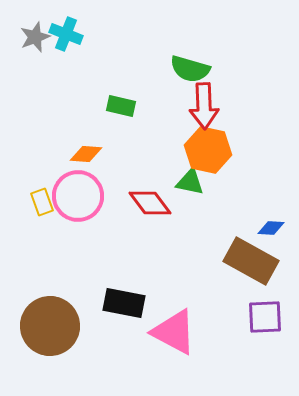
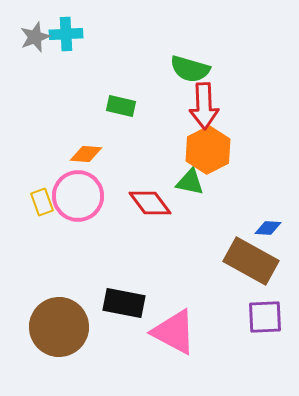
cyan cross: rotated 24 degrees counterclockwise
orange hexagon: rotated 21 degrees clockwise
blue diamond: moved 3 px left
brown circle: moved 9 px right, 1 px down
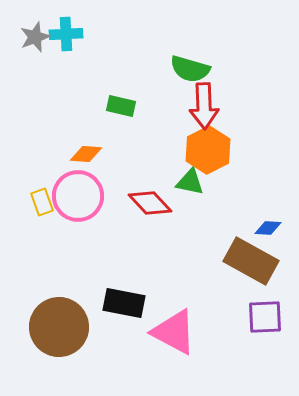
red diamond: rotated 6 degrees counterclockwise
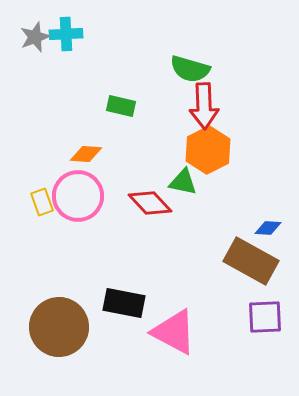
green triangle: moved 7 px left
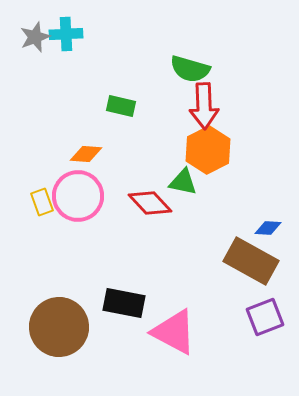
purple square: rotated 18 degrees counterclockwise
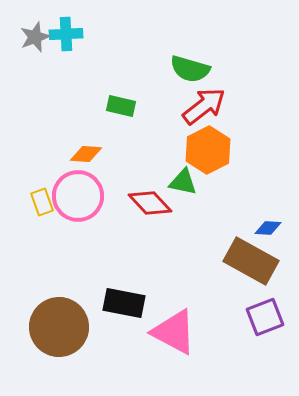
red arrow: rotated 126 degrees counterclockwise
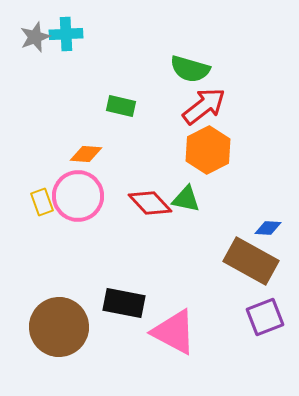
green triangle: moved 3 px right, 17 px down
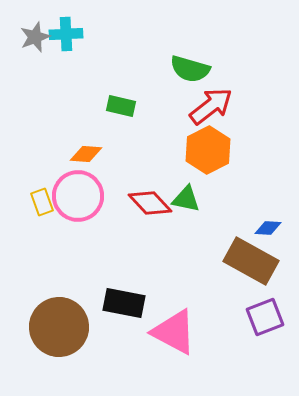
red arrow: moved 7 px right
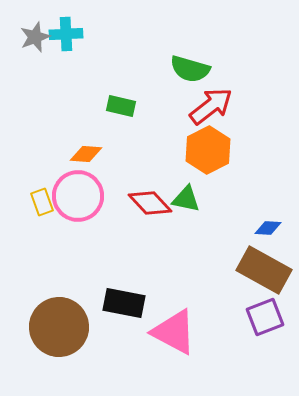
brown rectangle: moved 13 px right, 9 px down
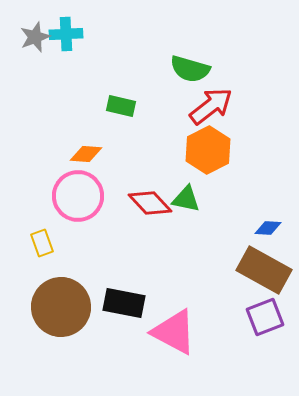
yellow rectangle: moved 41 px down
brown circle: moved 2 px right, 20 px up
